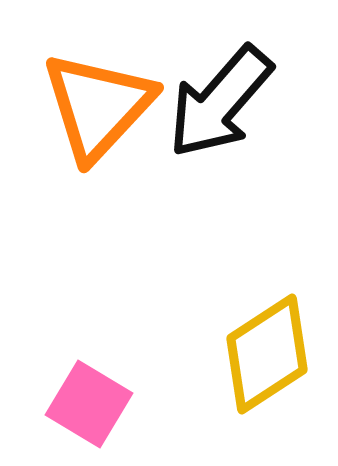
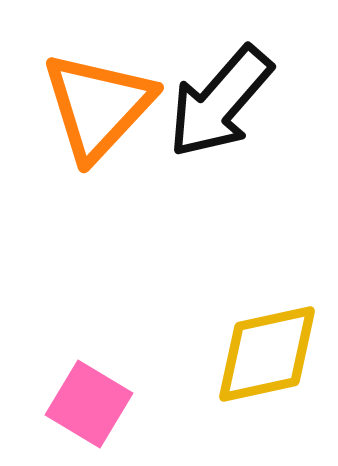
yellow diamond: rotated 21 degrees clockwise
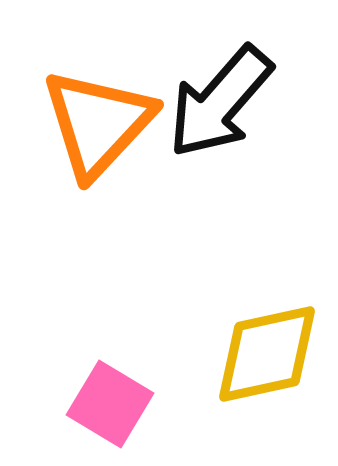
orange triangle: moved 17 px down
pink square: moved 21 px right
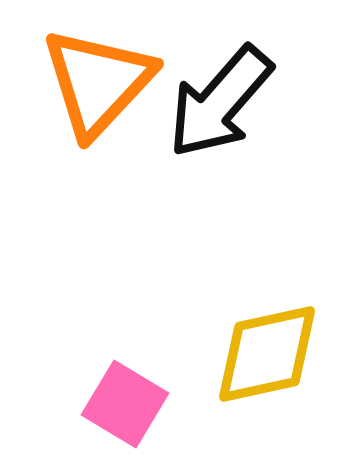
orange triangle: moved 41 px up
pink square: moved 15 px right
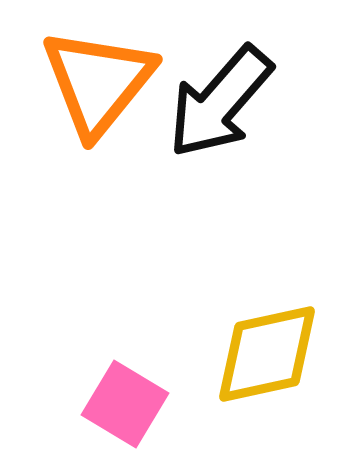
orange triangle: rotated 4 degrees counterclockwise
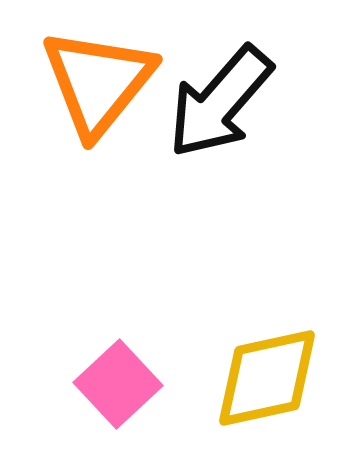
yellow diamond: moved 24 px down
pink square: moved 7 px left, 20 px up; rotated 16 degrees clockwise
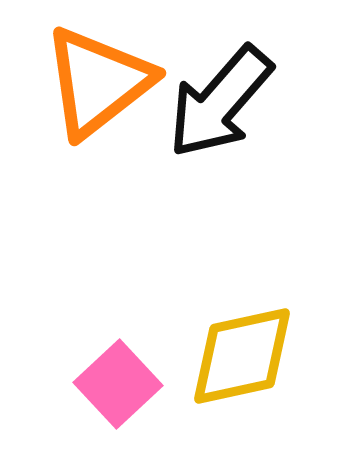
orange triangle: rotated 13 degrees clockwise
yellow diamond: moved 25 px left, 22 px up
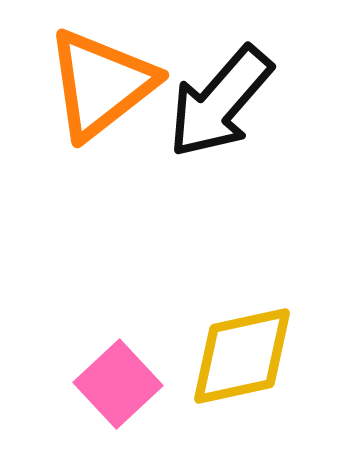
orange triangle: moved 3 px right, 2 px down
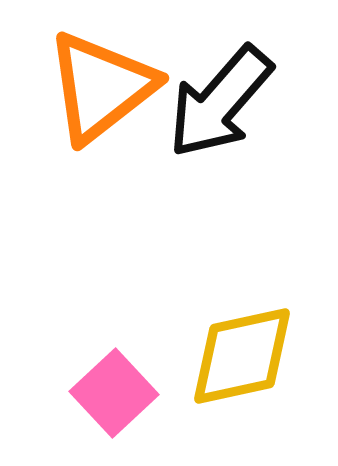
orange triangle: moved 3 px down
pink square: moved 4 px left, 9 px down
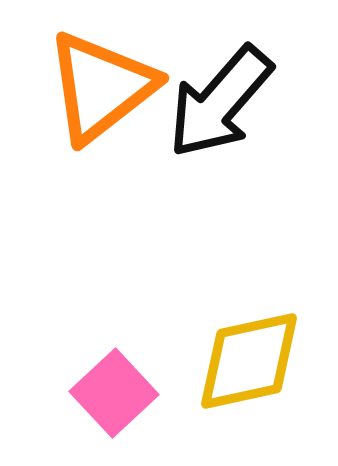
yellow diamond: moved 7 px right, 5 px down
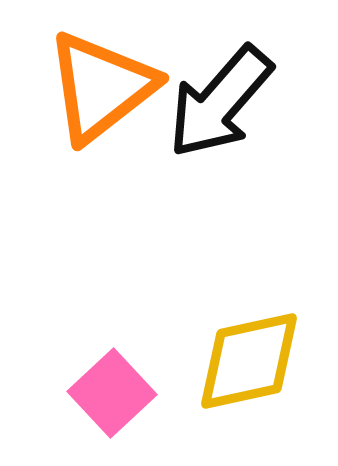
pink square: moved 2 px left
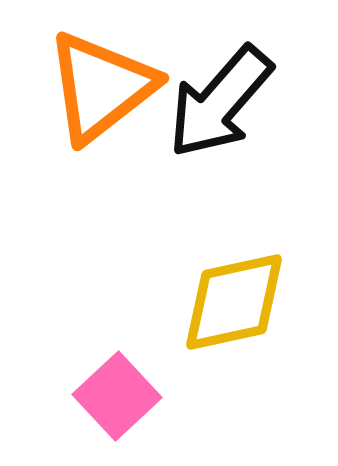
yellow diamond: moved 15 px left, 59 px up
pink square: moved 5 px right, 3 px down
